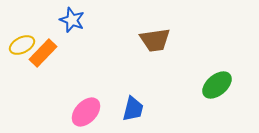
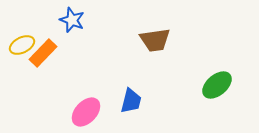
blue trapezoid: moved 2 px left, 8 px up
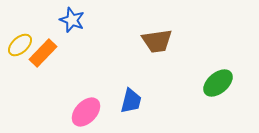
brown trapezoid: moved 2 px right, 1 px down
yellow ellipse: moved 2 px left; rotated 15 degrees counterclockwise
green ellipse: moved 1 px right, 2 px up
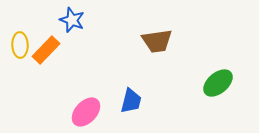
yellow ellipse: rotated 50 degrees counterclockwise
orange rectangle: moved 3 px right, 3 px up
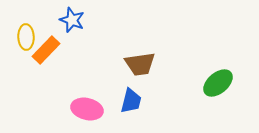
brown trapezoid: moved 17 px left, 23 px down
yellow ellipse: moved 6 px right, 8 px up
pink ellipse: moved 1 px right, 3 px up; rotated 60 degrees clockwise
